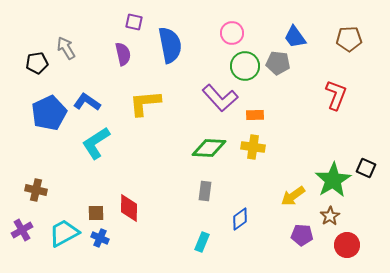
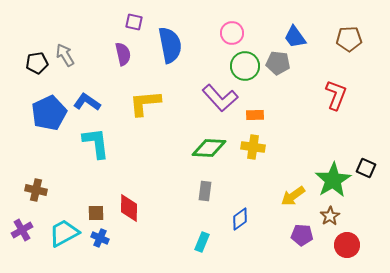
gray arrow: moved 1 px left, 7 px down
cyan L-shape: rotated 116 degrees clockwise
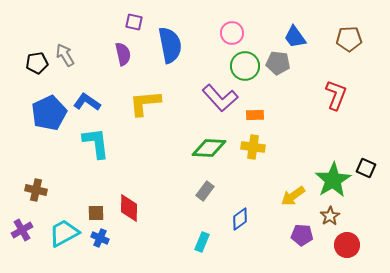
gray rectangle: rotated 30 degrees clockwise
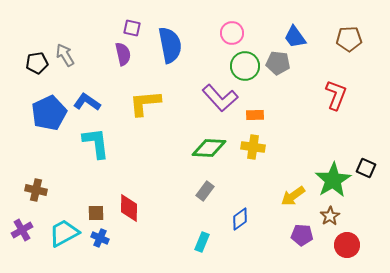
purple square: moved 2 px left, 6 px down
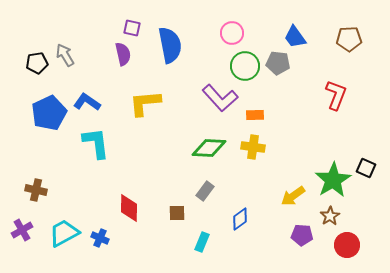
brown square: moved 81 px right
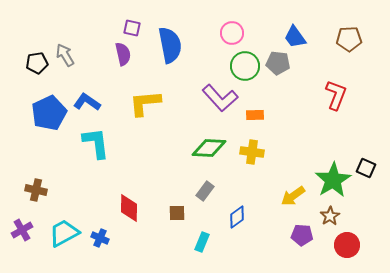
yellow cross: moved 1 px left, 5 px down
blue diamond: moved 3 px left, 2 px up
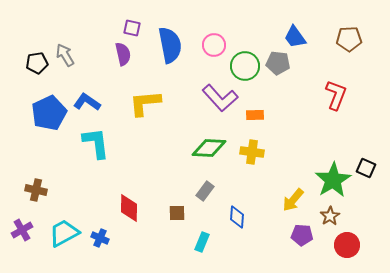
pink circle: moved 18 px left, 12 px down
yellow arrow: moved 4 px down; rotated 15 degrees counterclockwise
blue diamond: rotated 50 degrees counterclockwise
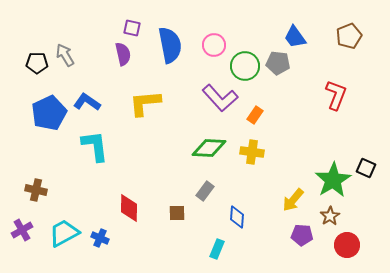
brown pentagon: moved 3 px up; rotated 20 degrees counterclockwise
black pentagon: rotated 10 degrees clockwise
orange rectangle: rotated 54 degrees counterclockwise
cyan L-shape: moved 1 px left, 3 px down
cyan rectangle: moved 15 px right, 7 px down
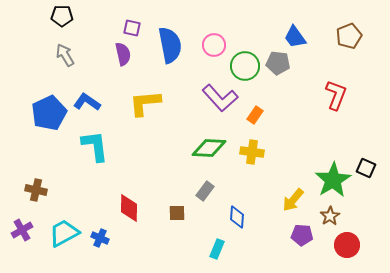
black pentagon: moved 25 px right, 47 px up
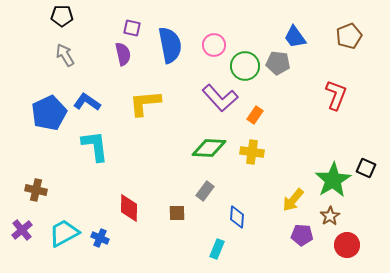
purple cross: rotated 10 degrees counterclockwise
